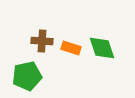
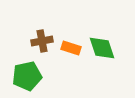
brown cross: rotated 15 degrees counterclockwise
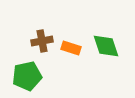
green diamond: moved 4 px right, 2 px up
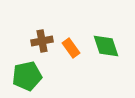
orange rectangle: rotated 36 degrees clockwise
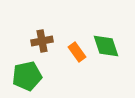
orange rectangle: moved 6 px right, 4 px down
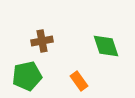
orange rectangle: moved 2 px right, 29 px down
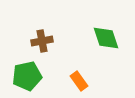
green diamond: moved 8 px up
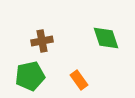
green pentagon: moved 3 px right
orange rectangle: moved 1 px up
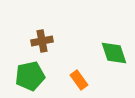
green diamond: moved 8 px right, 15 px down
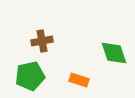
orange rectangle: rotated 36 degrees counterclockwise
